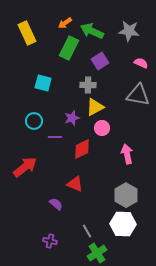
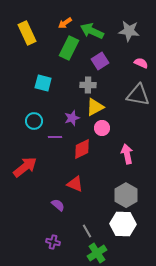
purple semicircle: moved 2 px right, 1 px down
purple cross: moved 3 px right, 1 px down
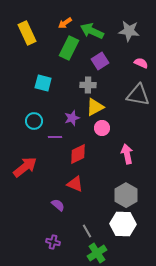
red diamond: moved 4 px left, 5 px down
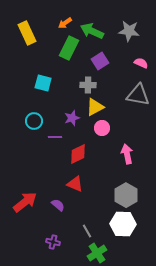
red arrow: moved 35 px down
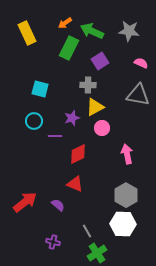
cyan square: moved 3 px left, 6 px down
purple line: moved 1 px up
